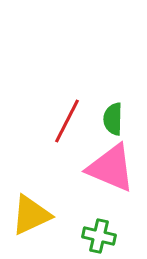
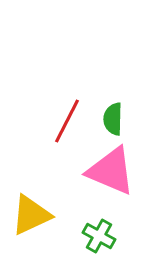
pink triangle: moved 3 px down
green cross: rotated 16 degrees clockwise
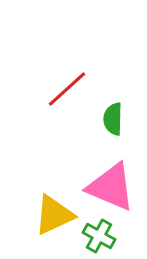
red line: moved 32 px up; rotated 21 degrees clockwise
pink triangle: moved 16 px down
yellow triangle: moved 23 px right
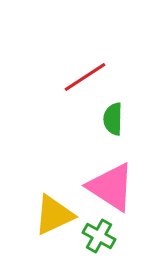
red line: moved 18 px right, 12 px up; rotated 9 degrees clockwise
pink triangle: rotated 10 degrees clockwise
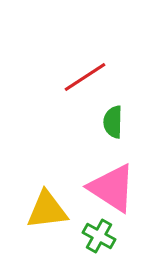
green semicircle: moved 3 px down
pink triangle: moved 1 px right, 1 px down
yellow triangle: moved 7 px left, 5 px up; rotated 18 degrees clockwise
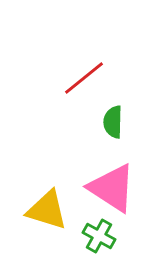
red line: moved 1 px left, 1 px down; rotated 6 degrees counterclockwise
yellow triangle: rotated 24 degrees clockwise
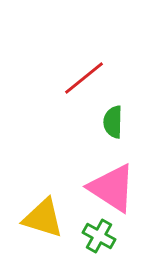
yellow triangle: moved 4 px left, 8 px down
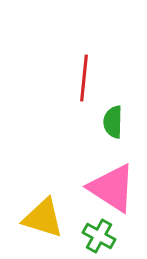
red line: rotated 45 degrees counterclockwise
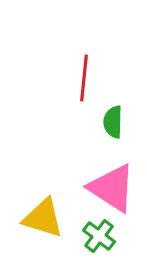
green cross: rotated 8 degrees clockwise
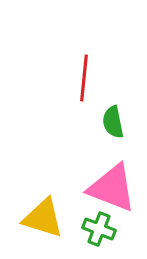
green semicircle: rotated 12 degrees counterclockwise
pink triangle: rotated 12 degrees counterclockwise
green cross: moved 7 px up; rotated 16 degrees counterclockwise
